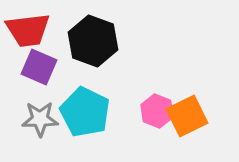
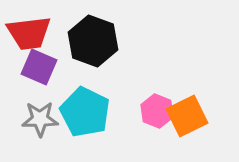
red trapezoid: moved 1 px right, 3 px down
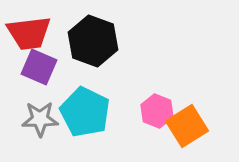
orange square: moved 10 px down; rotated 6 degrees counterclockwise
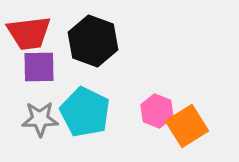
purple square: rotated 24 degrees counterclockwise
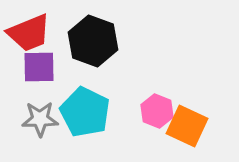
red trapezoid: rotated 15 degrees counterclockwise
orange square: rotated 33 degrees counterclockwise
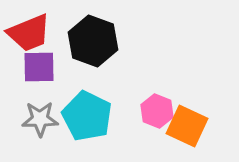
cyan pentagon: moved 2 px right, 4 px down
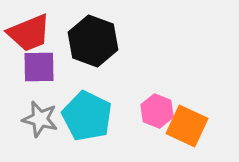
gray star: rotated 15 degrees clockwise
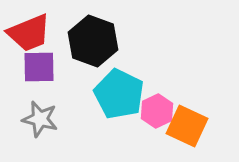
pink hexagon: rotated 12 degrees clockwise
cyan pentagon: moved 32 px right, 22 px up
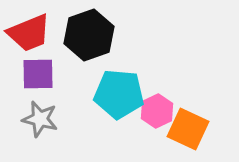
black hexagon: moved 4 px left, 6 px up; rotated 21 degrees clockwise
purple square: moved 1 px left, 7 px down
cyan pentagon: rotated 21 degrees counterclockwise
orange square: moved 1 px right, 3 px down
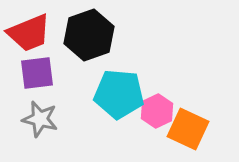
purple square: moved 1 px left, 1 px up; rotated 6 degrees counterclockwise
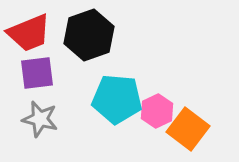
cyan pentagon: moved 2 px left, 5 px down
orange square: rotated 12 degrees clockwise
